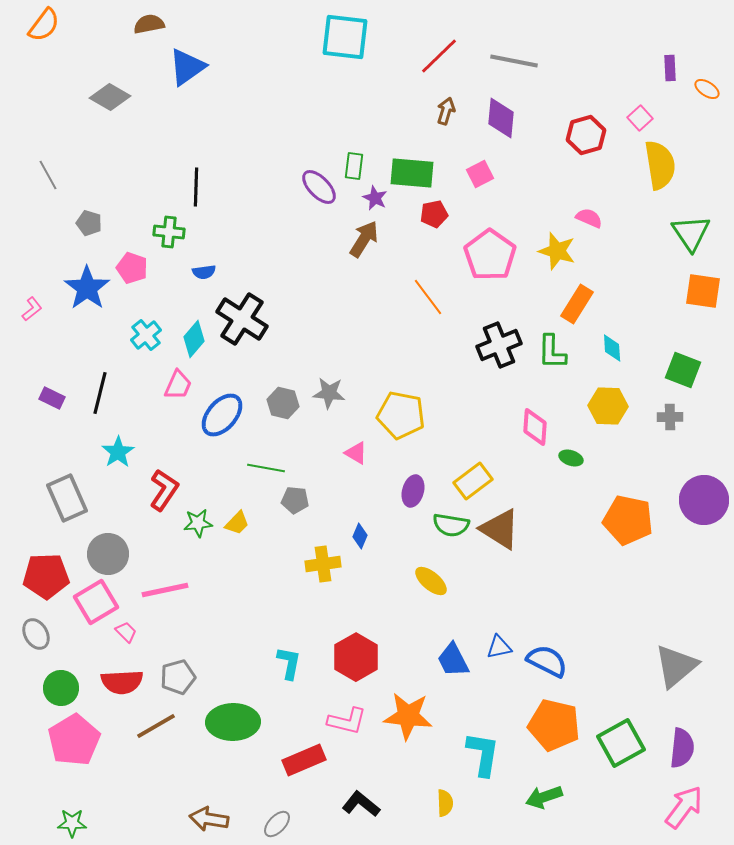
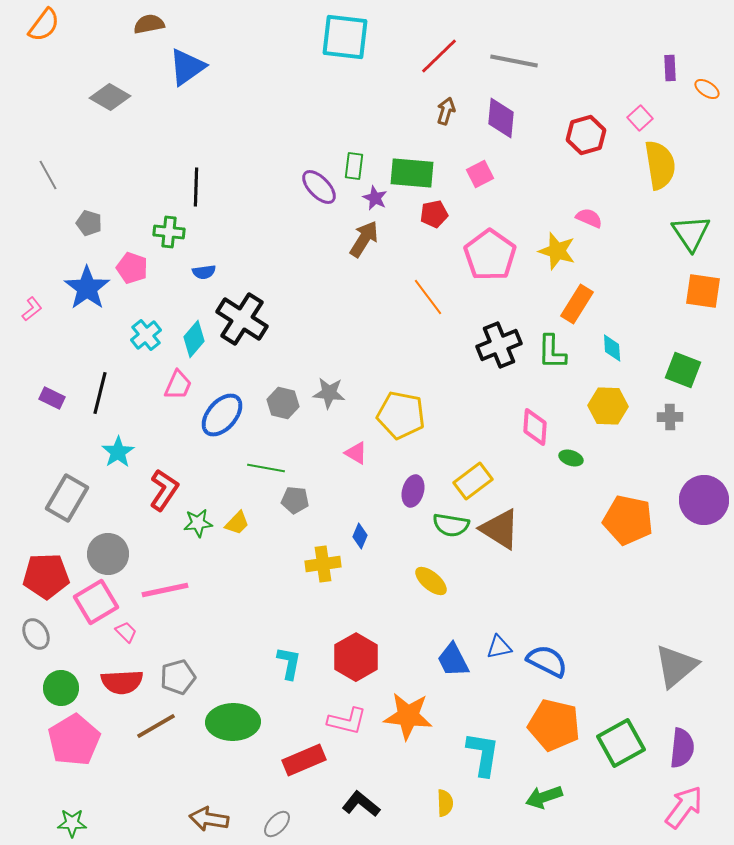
gray rectangle at (67, 498): rotated 54 degrees clockwise
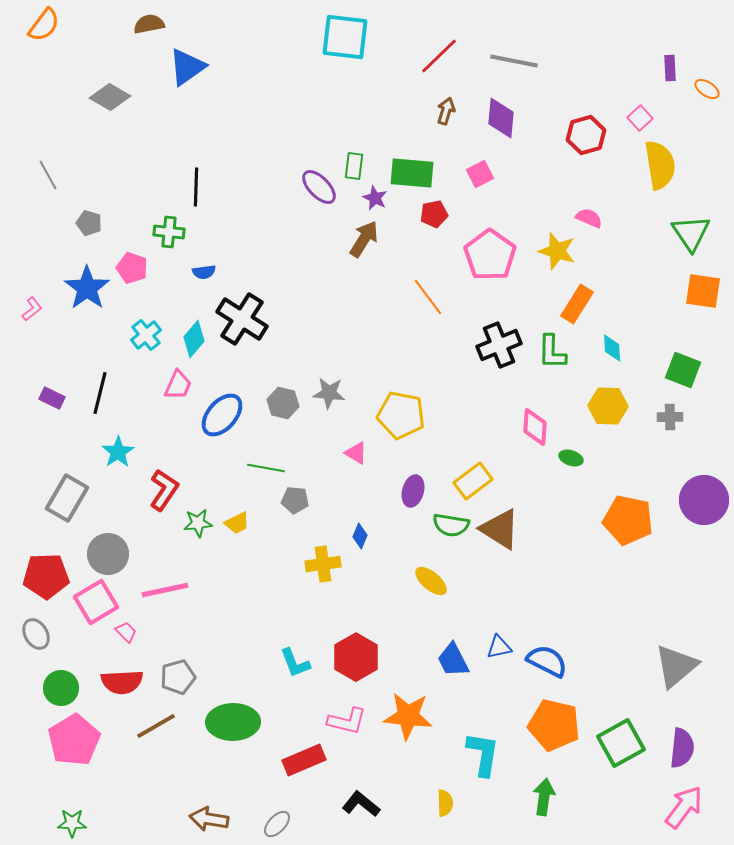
yellow trapezoid at (237, 523): rotated 20 degrees clockwise
cyan L-shape at (289, 663): moved 6 px right; rotated 148 degrees clockwise
green arrow at (544, 797): rotated 117 degrees clockwise
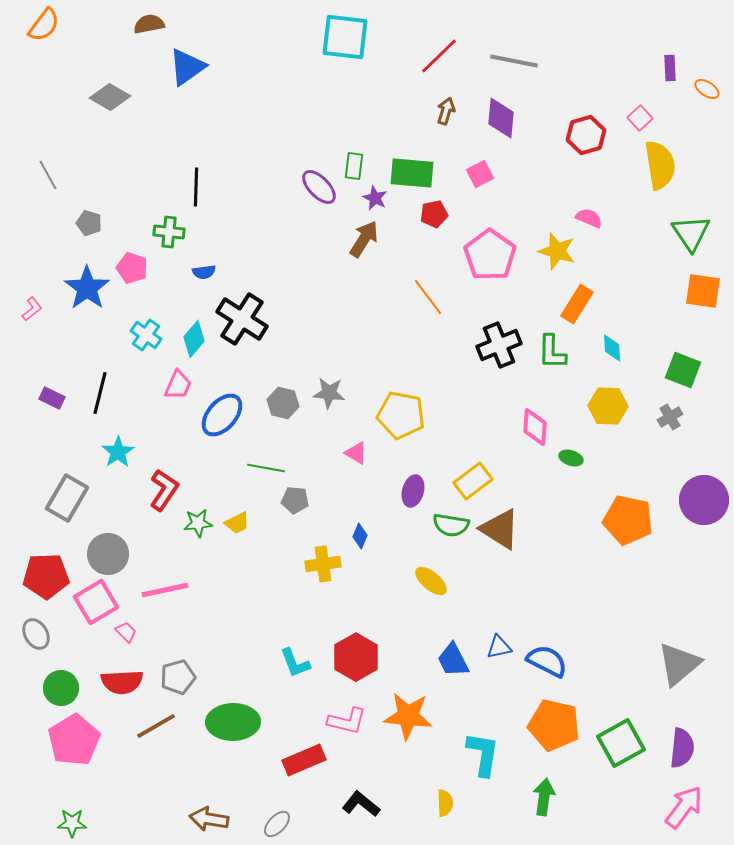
cyan cross at (146, 335): rotated 16 degrees counterclockwise
gray cross at (670, 417): rotated 30 degrees counterclockwise
gray triangle at (676, 666): moved 3 px right, 2 px up
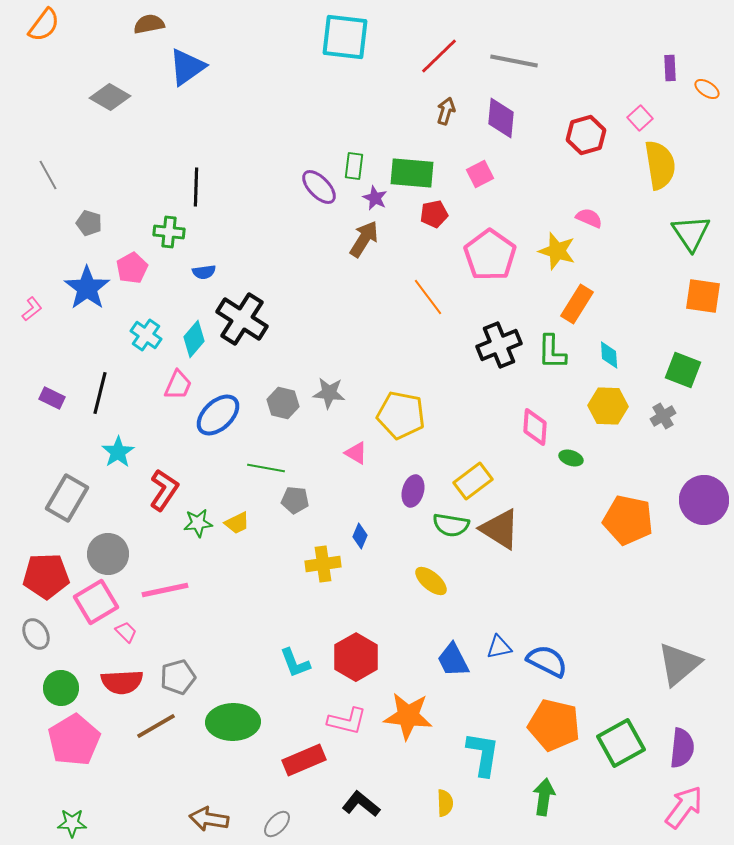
pink pentagon at (132, 268): rotated 24 degrees clockwise
orange square at (703, 291): moved 5 px down
cyan diamond at (612, 348): moved 3 px left, 7 px down
blue ellipse at (222, 415): moved 4 px left; rotated 6 degrees clockwise
gray cross at (670, 417): moved 7 px left, 1 px up
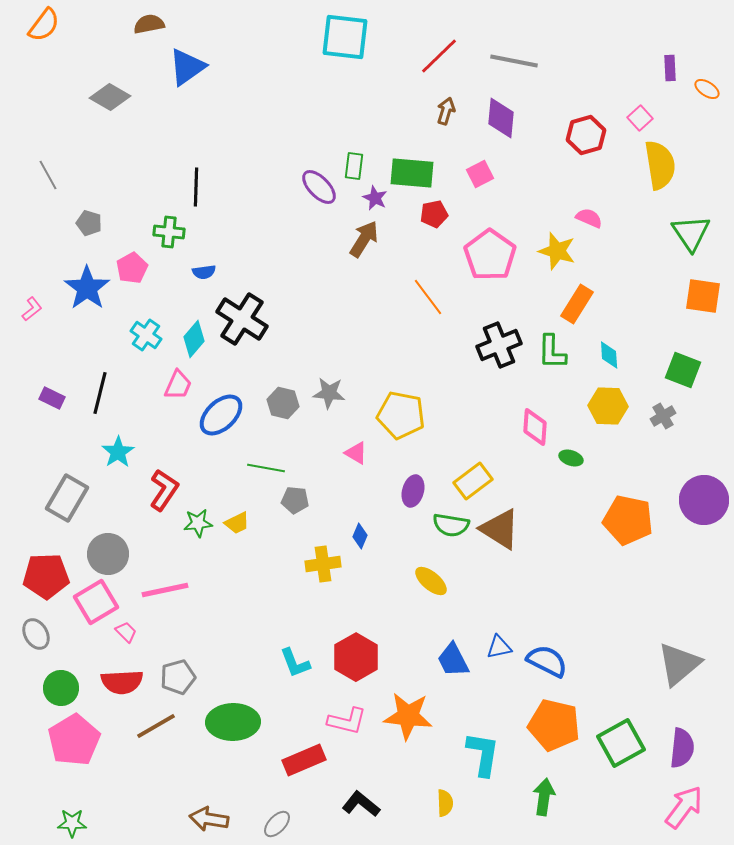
blue ellipse at (218, 415): moved 3 px right
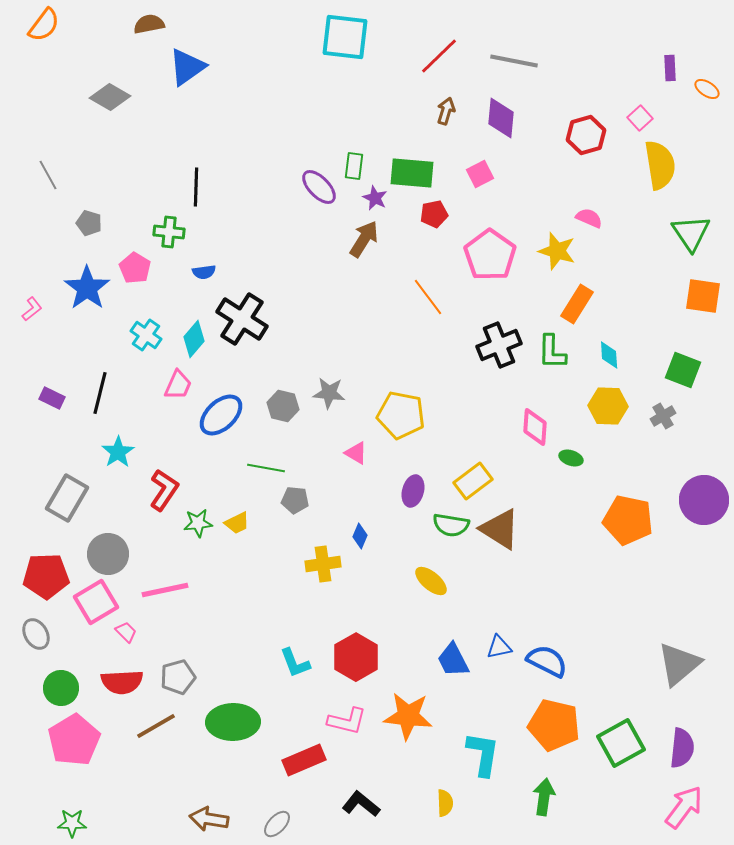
pink pentagon at (132, 268): moved 3 px right; rotated 12 degrees counterclockwise
gray hexagon at (283, 403): moved 3 px down
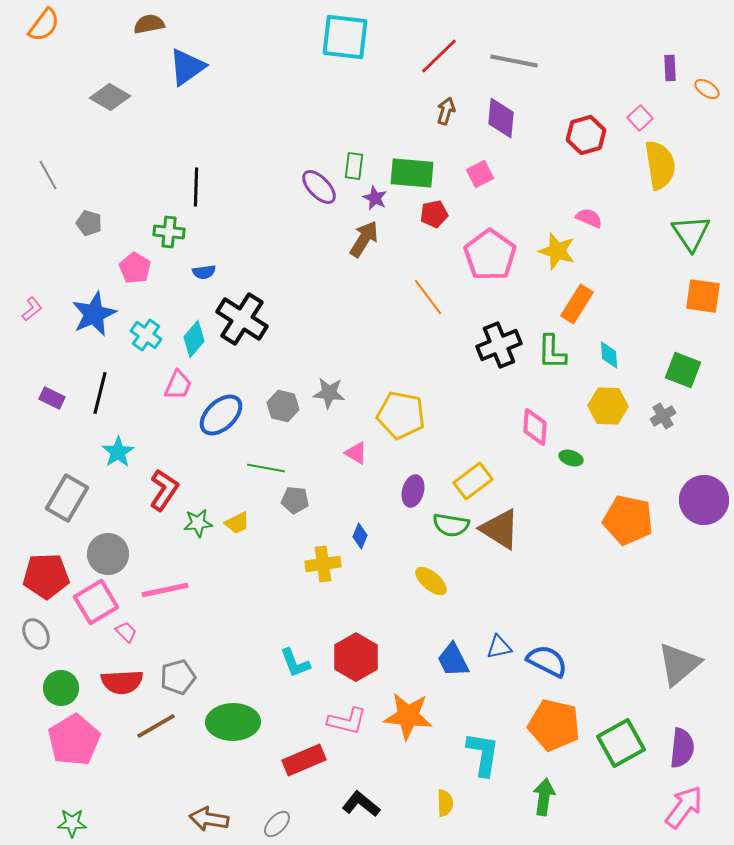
blue star at (87, 288): moved 7 px right, 26 px down; rotated 12 degrees clockwise
